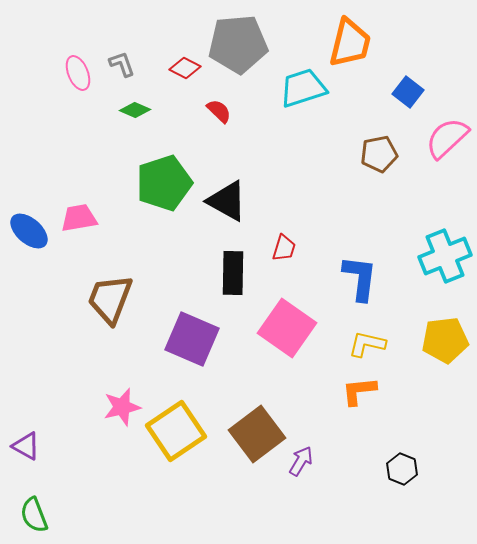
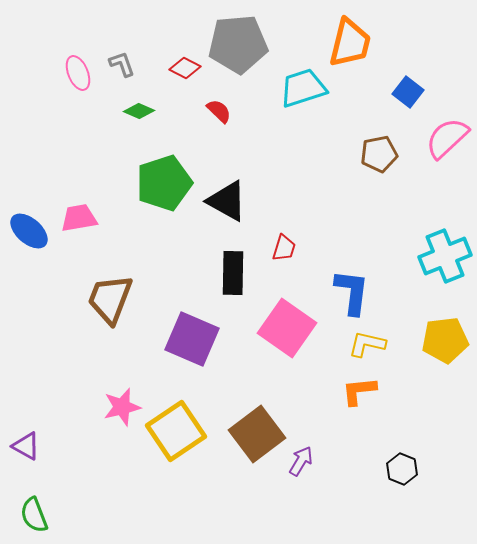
green diamond: moved 4 px right, 1 px down
blue L-shape: moved 8 px left, 14 px down
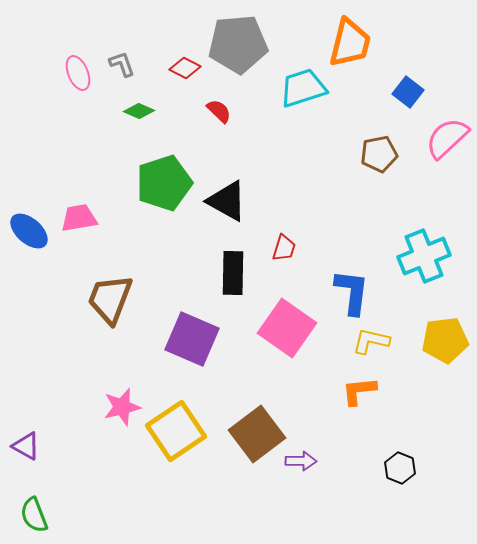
cyan cross: moved 21 px left
yellow L-shape: moved 4 px right, 3 px up
purple arrow: rotated 60 degrees clockwise
black hexagon: moved 2 px left, 1 px up
